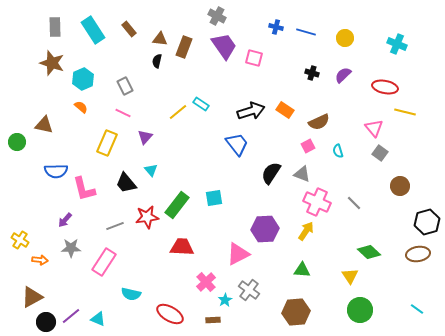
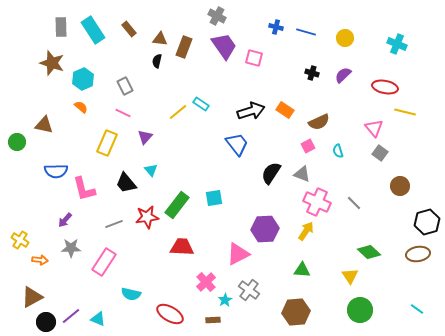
gray rectangle at (55, 27): moved 6 px right
gray line at (115, 226): moved 1 px left, 2 px up
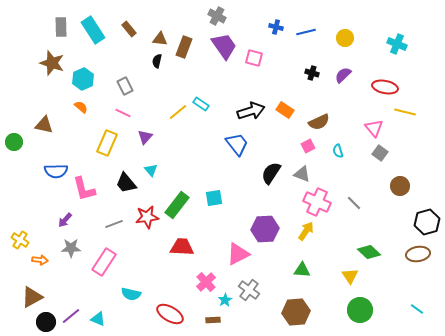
blue line at (306, 32): rotated 30 degrees counterclockwise
green circle at (17, 142): moved 3 px left
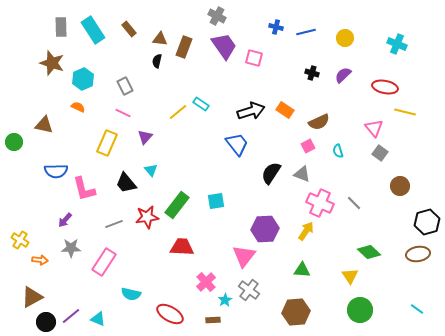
orange semicircle at (81, 107): moved 3 px left; rotated 16 degrees counterclockwise
cyan square at (214, 198): moved 2 px right, 3 px down
pink cross at (317, 202): moved 3 px right, 1 px down
pink triangle at (238, 254): moved 6 px right, 2 px down; rotated 25 degrees counterclockwise
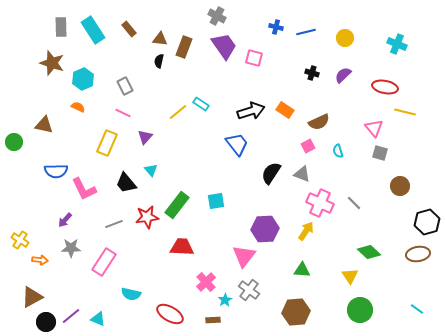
black semicircle at (157, 61): moved 2 px right
gray square at (380, 153): rotated 21 degrees counterclockwise
pink L-shape at (84, 189): rotated 12 degrees counterclockwise
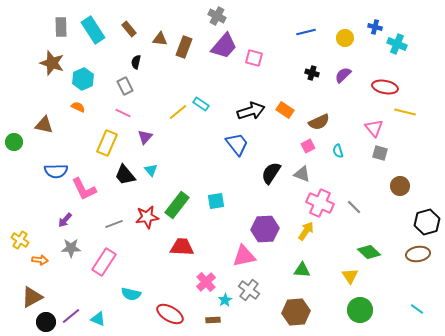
blue cross at (276, 27): moved 99 px right
purple trapezoid at (224, 46): rotated 76 degrees clockwise
black semicircle at (159, 61): moved 23 px left, 1 px down
black trapezoid at (126, 183): moved 1 px left, 8 px up
gray line at (354, 203): moved 4 px down
pink triangle at (244, 256): rotated 40 degrees clockwise
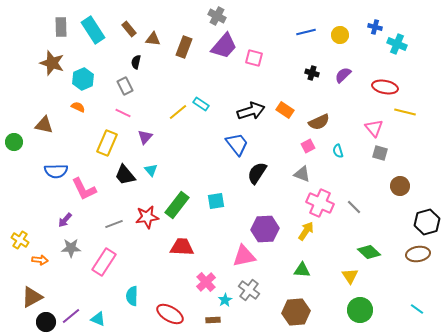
yellow circle at (345, 38): moved 5 px left, 3 px up
brown triangle at (160, 39): moved 7 px left
black semicircle at (271, 173): moved 14 px left
cyan semicircle at (131, 294): moved 1 px right, 2 px down; rotated 78 degrees clockwise
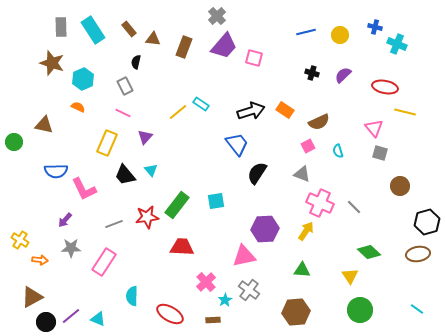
gray cross at (217, 16): rotated 18 degrees clockwise
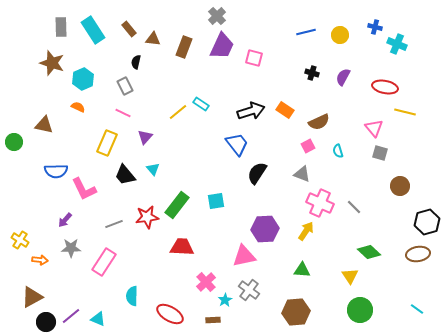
purple trapezoid at (224, 46): moved 2 px left; rotated 16 degrees counterclockwise
purple semicircle at (343, 75): moved 2 px down; rotated 18 degrees counterclockwise
cyan triangle at (151, 170): moved 2 px right, 1 px up
